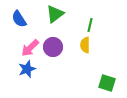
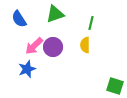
green triangle: rotated 18 degrees clockwise
green line: moved 1 px right, 2 px up
pink arrow: moved 4 px right, 2 px up
green square: moved 8 px right, 3 px down
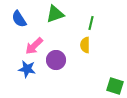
purple circle: moved 3 px right, 13 px down
blue star: rotated 30 degrees clockwise
